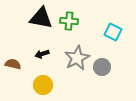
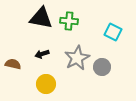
yellow circle: moved 3 px right, 1 px up
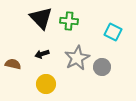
black triangle: rotated 35 degrees clockwise
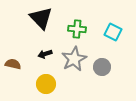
green cross: moved 8 px right, 8 px down
black arrow: moved 3 px right
gray star: moved 3 px left, 1 px down
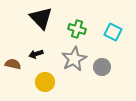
green cross: rotated 12 degrees clockwise
black arrow: moved 9 px left
yellow circle: moved 1 px left, 2 px up
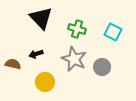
gray star: rotated 20 degrees counterclockwise
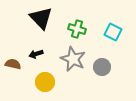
gray star: moved 1 px left
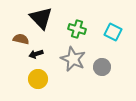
brown semicircle: moved 8 px right, 25 px up
yellow circle: moved 7 px left, 3 px up
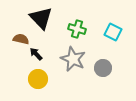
black arrow: rotated 64 degrees clockwise
gray circle: moved 1 px right, 1 px down
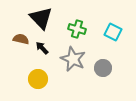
black arrow: moved 6 px right, 6 px up
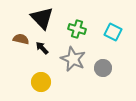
black triangle: moved 1 px right
yellow circle: moved 3 px right, 3 px down
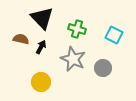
cyan square: moved 1 px right, 3 px down
black arrow: moved 1 px left, 1 px up; rotated 72 degrees clockwise
